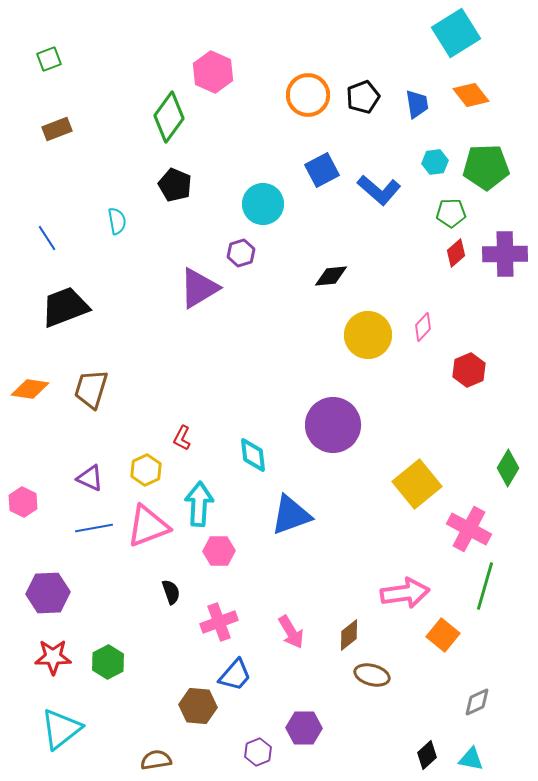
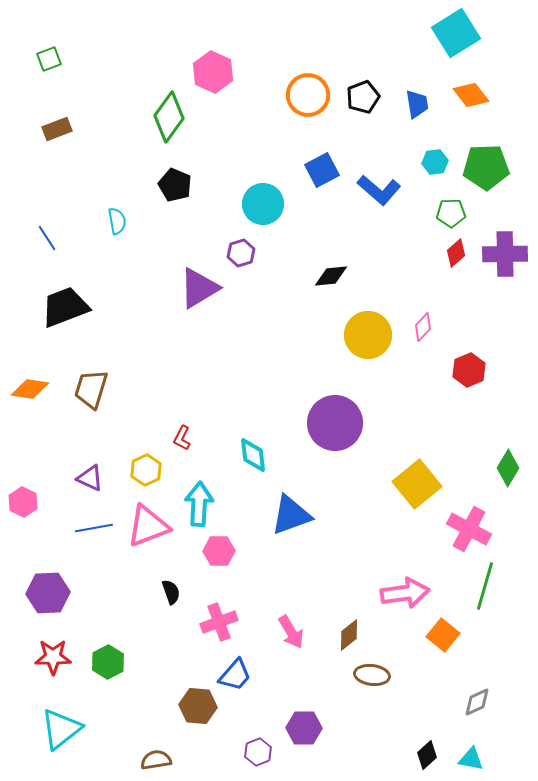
purple circle at (333, 425): moved 2 px right, 2 px up
brown ellipse at (372, 675): rotated 8 degrees counterclockwise
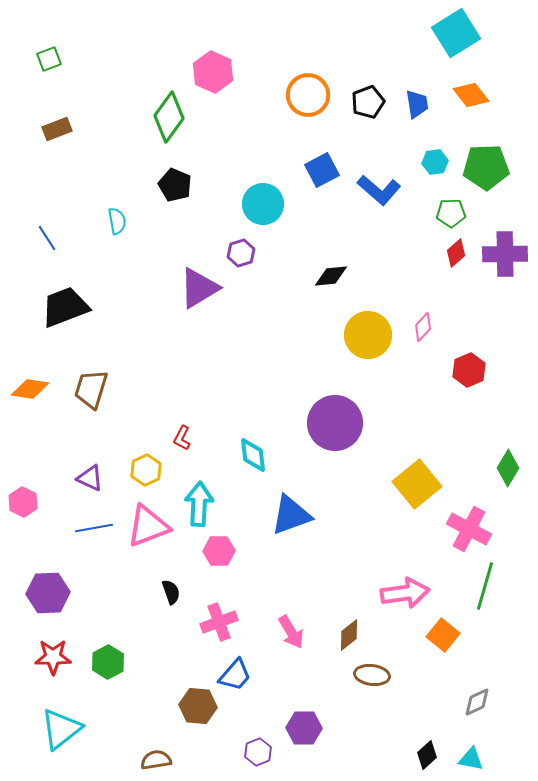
black pentagon at (363, 97): moved 5 px right, 5 px down
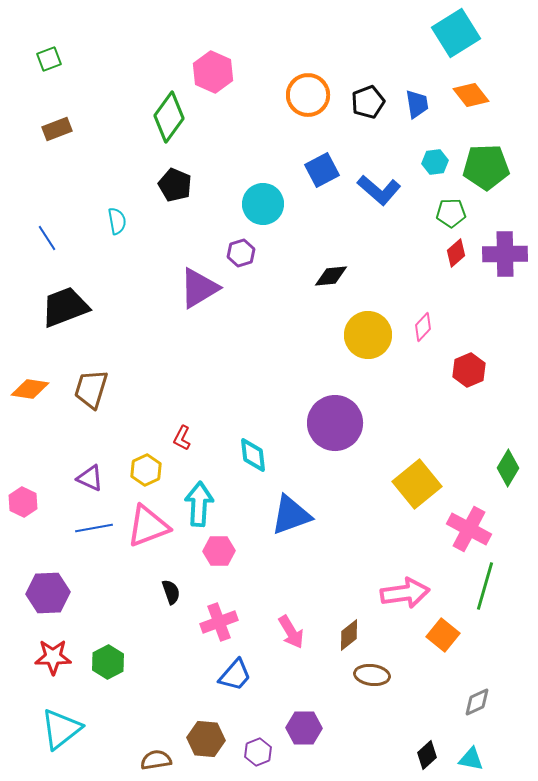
brown hexagon at (198, 706): moved 8 px right, 33 px down
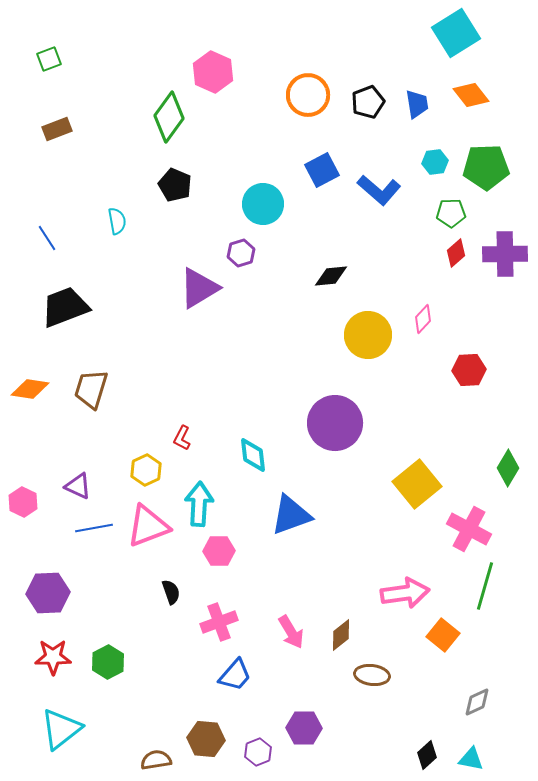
pink diamond at (423, 327): moved 8 px up
red hexagon at (469, 370): rotated 20 degrees clockwise
purple triangle at (90, 478): moved 12 px left, 8 px down
brown diamond at (349, 635): moved 8 px left
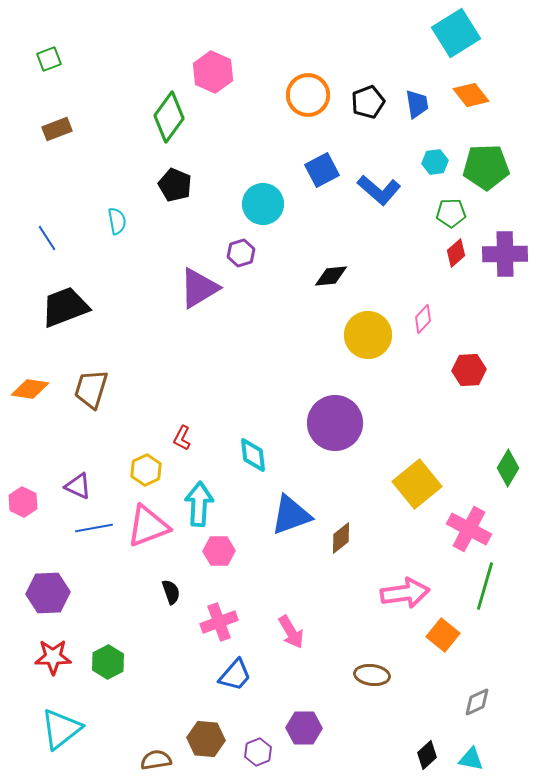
brown diamond at (341, 635): moved 97 px up
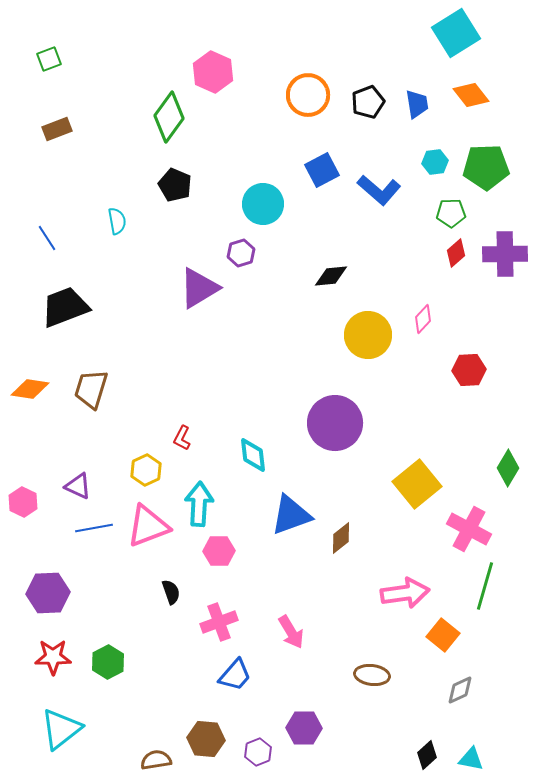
gray diamond at (477, 702): moved 17 px left, 12 px up
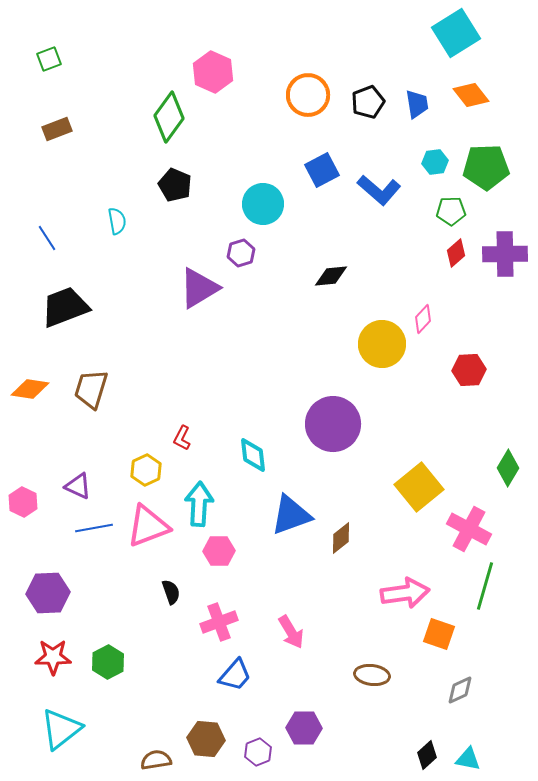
green pentagon at (451, 213): moved 2 px up
yellow circle at (368, 335): moved 14 px right, 9 px down
purple circle at (335, 423): moved 2 px left, 1 px down
yellow square at (417, 484): moved 2 px right, 3 px down
orange square at (443, 635): moved 4 px left, 1 px up; rotated 20 degrees counterclockwise
cyan triangle at (471, 759): moved 3 px left
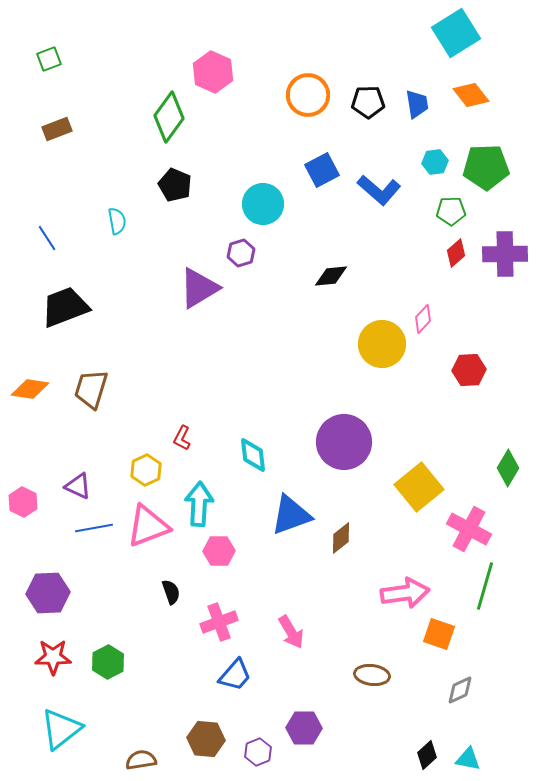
black pentagon at (368, 102): rotated 20 degrees clockwise
purple circle at (333, 424): moved 11 px right, 18 px down
brown semicircle at (156, 760): moved 15 px left
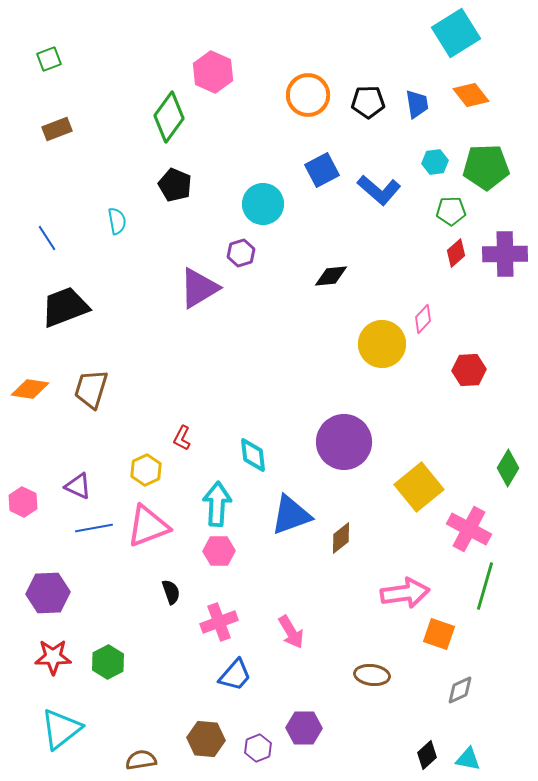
cyan arrow at (199, 504): moved 18 px right
purple hexagon at (258, 752): moved 4 px up
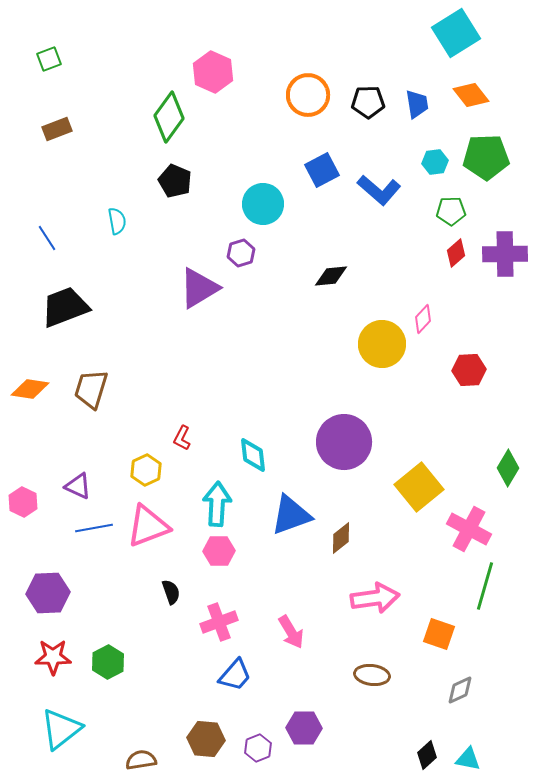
green pentagon at (486, 167): moved 10 px up
black pentagon at (175, 185): moved 4 px up
pink arrow at (405, 593): moved 30 px left, 5 px down
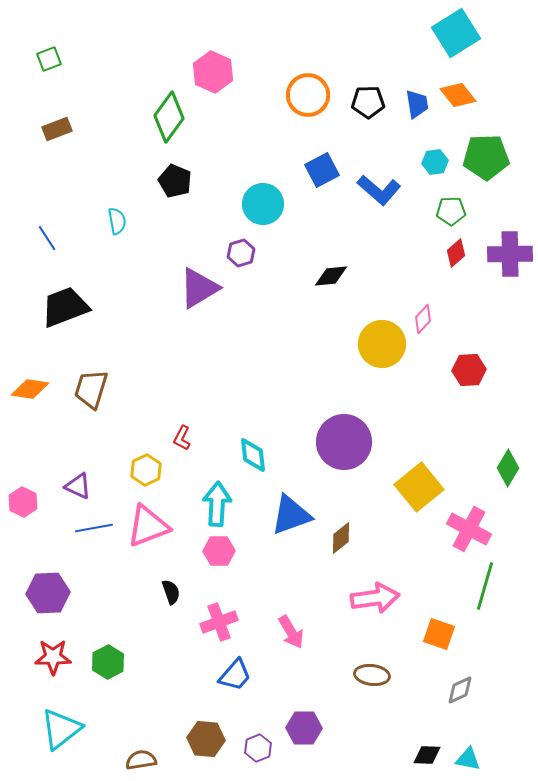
orange diamond at (471, 95): moved 13 px left
purple cross at (505, 254): moved 5 px right
black diamond at (427, 755): rotated 44 degrees clockwise
